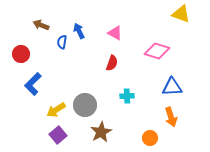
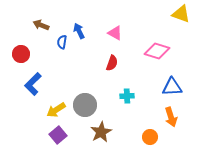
orange circle: moved 1 px up
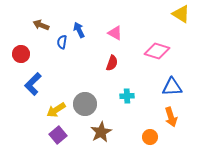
yellow triangle: rotated 12 degrees clockwise
blue arrow: moved 1 px up
gray circle: moved 1 px up
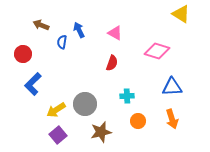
red circle: moved 2 px right
orange arrow: moved 1 px right, 2 px down
brown star: rotated 15 degrees clockwise
orange circle: moved 12 px left, 16 px up
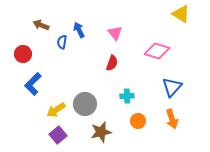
pink triangle: rotated 21 degrees clockwise
blue triangle: rotated 45 degrees counterclockwise
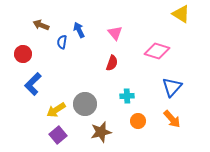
orange arrow: rotated 24 degrees counterclockwise
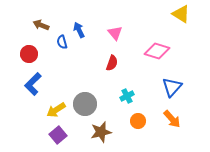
blue semicircle: rotated 24 degrees counterclockwise
red circle: moved 6 px right
cyan cross: rotated 24 degrees counterclockwise
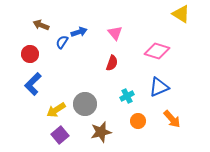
blue arrow: moved 2 px down; rotated 98 degrees clockwise
blue semicircle: rotated 48 degrees clockwise
red circle: moved 1 px right
blue triangle: moved 13 px left; rotated 25 degrees clockwise
purple square: moved 2 px right
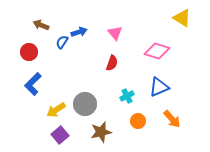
yellow triangle: moved 1 px right, 4 px down
red circle: moved 1 px left, 2 px up
